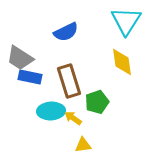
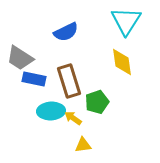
blue rectangle: moved 4 px right, 2 px down
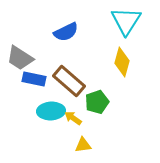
yellow diamond: rotated 24 degrees clockwise
brown rectangle: rotated 32 degrees counterclockwise
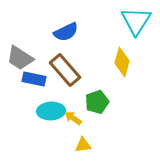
cyan triangle: moved 10 px right
brown rectangle: moved 4 px left, 11 px up; rotated 8 degrees clockwise
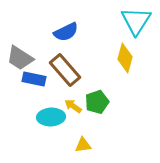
yellow diamond: moved 3 px right, 4 px up
cyan ellipse: moved 6 px down
yellow arrow: moved 12 px up
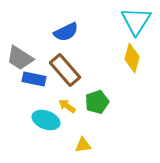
yellow diamond: moved 7 px right
yellow arrow: moved 6 px left
cyan ellipse: moved 5 px left, 3 px down; rotated 24 degrees clockwise
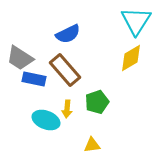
blue semicircle: moved 2 px right, 2 px down
yellow diamond: moved 1 px left; rotated 44 degrees clockwise
yellow arrow: moved 3 px down; rotated 120 degrees counterclockwise
yellow triangle: moved 9 px right
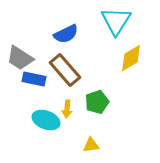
cyan triangle: moved 20 px left
blue semicircle: moved 2 px left
yellow triangle: moved 1 px left
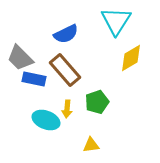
gray trapezoid: rotated 12 degrees clockwise
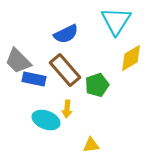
gray trapezoid: moved 2 px left, 3 px down
green pentagon: moved 17 px up
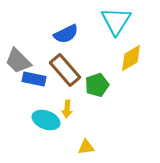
yellow triangle: moved 5 px left, 2 px down
